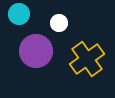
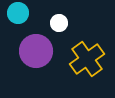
cyan circle: moved 1 px left, 1 px up
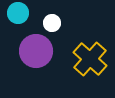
white circle: moved 7 px left
yellow cross: moved 3 px right; rotated 12 degrees counterclockwise
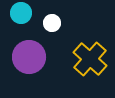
cyan circle: moved 3 px right
purple circle: moved 7 px left, 6 px down
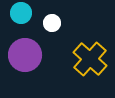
purple circle: moved 4 px left, 2 px up
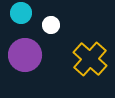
white circle: moved 1 px left, 2 px down
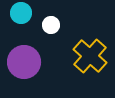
purple circle: moved 1 px left, 7 px down
yellow cross: moved 3 px up
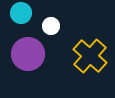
white circle: moved 1 px down
purple circle: moved 4 px right, 8 px up
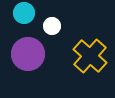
cyan circle: moved 3 px right
white circle: moved 1 px right
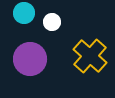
white circle: moved 4 px up
purple circle: moved 2 px right, 5 px down
